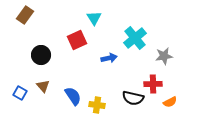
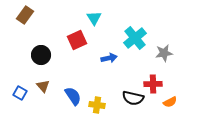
gray star: moved 3 px up
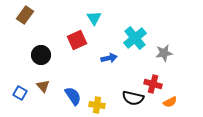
red cross: rotated 18 degrees clockwise
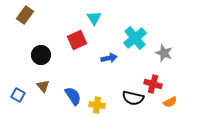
gray star: rotated 30 degrees clockwise
blue square: moved 2 px left, 2 px down
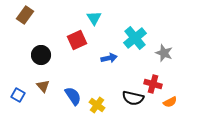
yellow cross: rotated 28 degrees clockwise
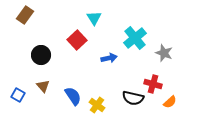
red square: rotated 18 degrees counterclockwise
orange semicircle: rotated 16 degrees counterclockwise
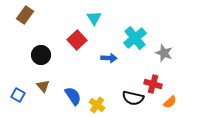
blue arrow: rotated 14 degrees clockwise
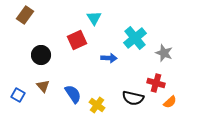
red square: rotated 18 degrees clockwise
red cross: moved 3 px right, 1 px up
blue semicircle: moved 2 px up
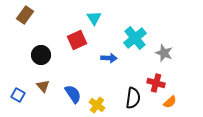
black semicircle: rotated 95 degrees counterclockwise
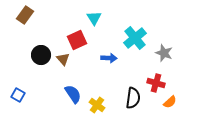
brown triangle: moved 20 px right, 27 px up
